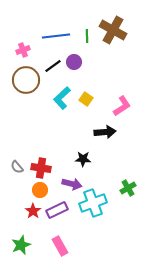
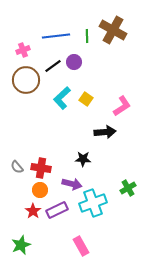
pink rectangle: moved 21 px right
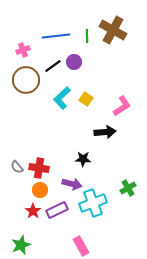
red cross: moved 2 px left
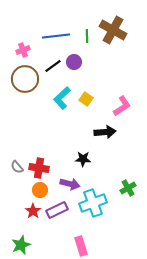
brown circle: moved 1 px left, 1 px up
purple arrow: moved 2 px left
pink rectangle: rotated 12 degrees clockwise
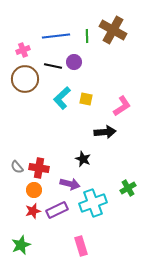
black line: rotated 48 degrees clockwise
yellow square: rotated 24 degrees counterclockwise
black star: rotated 21 degrees clockwise
orange circle: moved 6 px left
red star: rotated 21 degrees clockwise
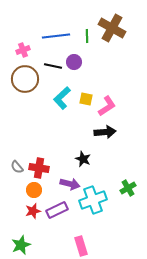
brown cross: moved 1 px left, 2 px up
pink L-shape: moved 15 px left
cyan cross: moved 3 px up
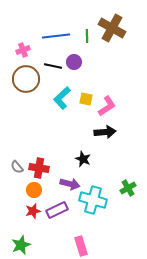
brown circle: moved 1 px right
cyan cross: rotated 36 degrees clockwise
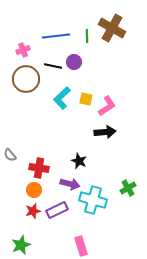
black star: moved 4 px left, 2 px down
gray semicircle: moved 7 px left, 12 px up
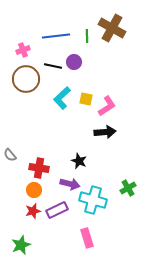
pink rectangle: moved 6 px right, 8 px up
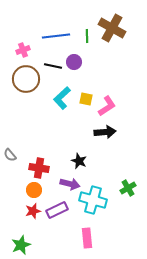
pink rectangle: rotated 12 degrees clockwise
